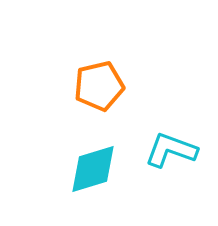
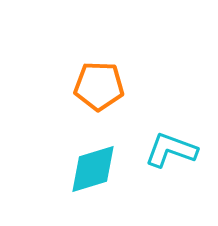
orange pentagon: rotated 15 degrees clockwise
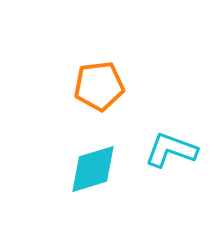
orange pentagon: rotated 9 degrees counterclockwise
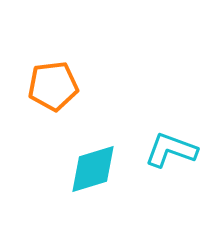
orange pentagon: moved 46 px left
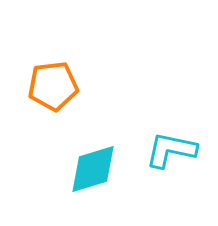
cyan L-shape: rotated 8 degrees counterclockwise
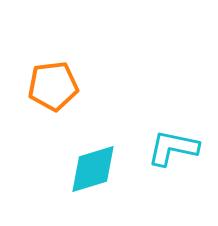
cyan L-shape: moved 2 px right, 2 px up
